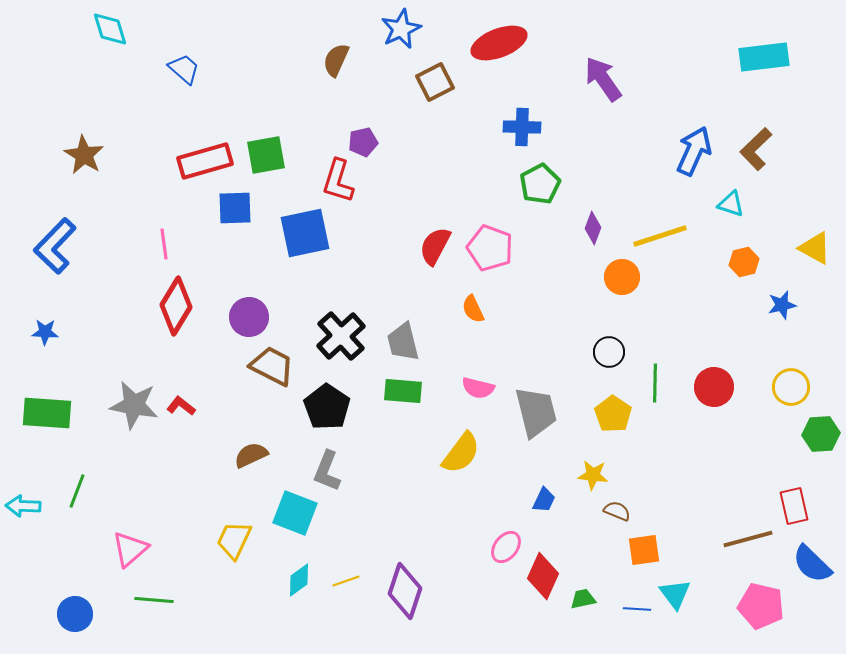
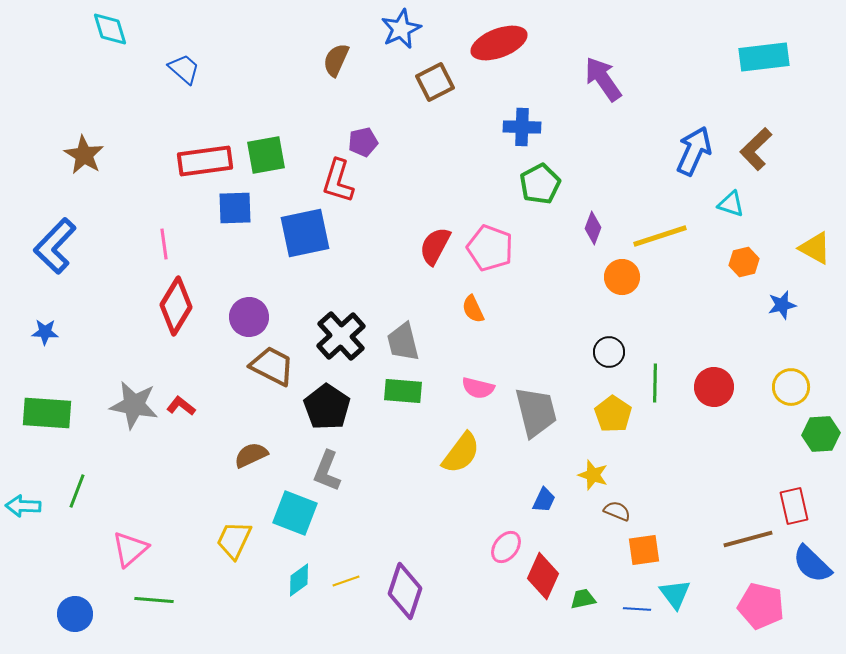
red rectangle at (205, 161): rotated 8 degrees clockwise
yellow star at (593, 475): rotated 12 degrees clockwise
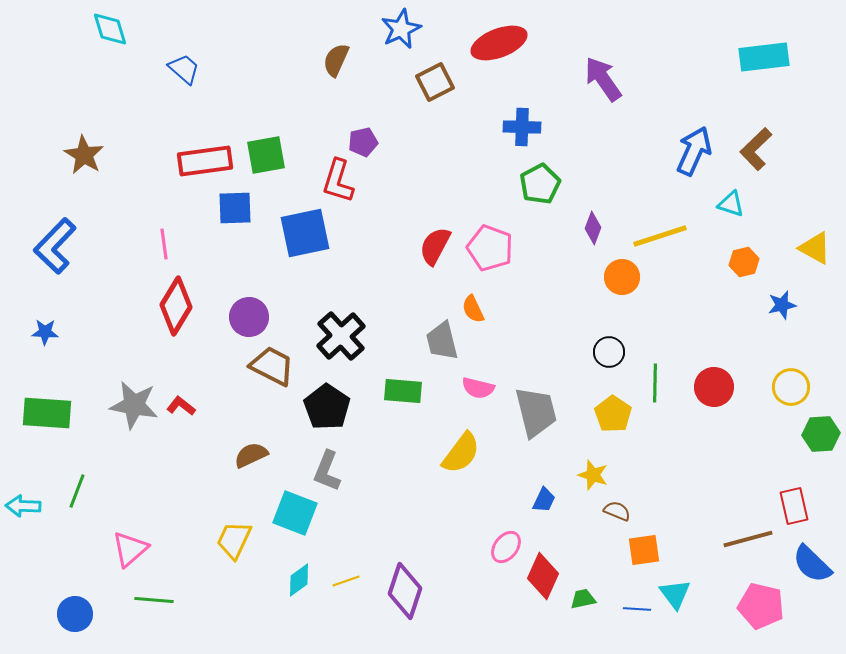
gray trapezoid at (403, 342): moved 39 px right, 1 px up
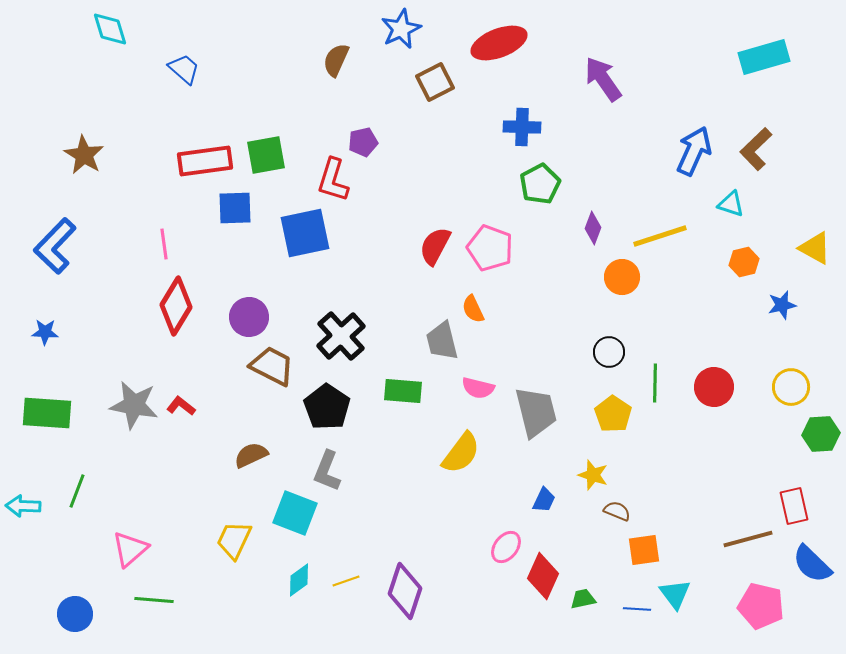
cyan rectangle at (764, 57): rotated 9 degrees counterclockwise
red L-shape at (338, 181): moved 5 px left, 1 px up
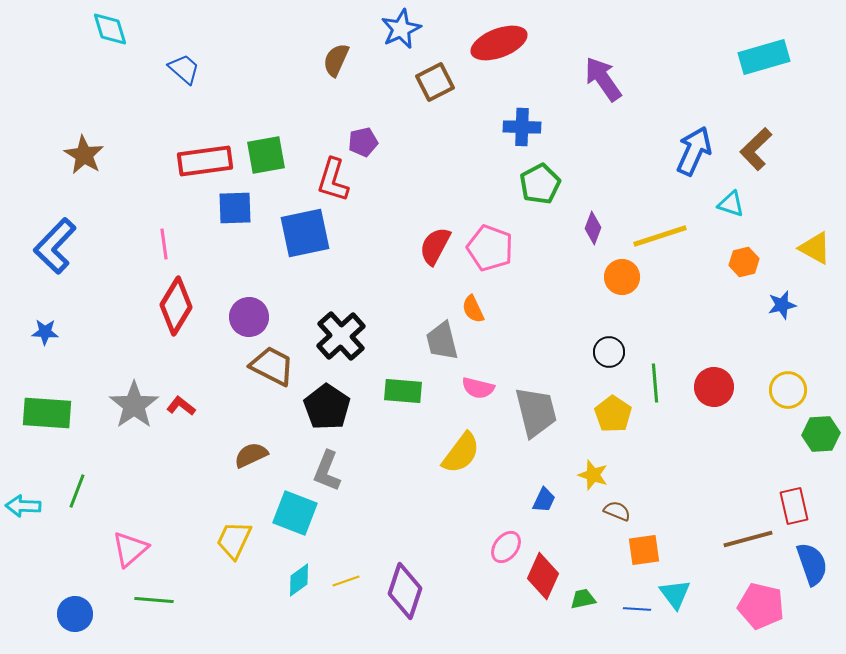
green line at (655, 383): rotated 6 degrees counterclockwise
yellow circle at (791, 387): moved 3 px left, 3 px down
gray star at (134, 405): rotated 27 degrees clockwise
blue semicircle at (812, 564): rotated 153 degrees counterclockwise
